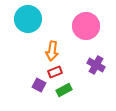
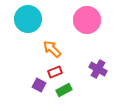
pink circle: moved 1 px right, 6 px up
orange arrow: moved 2 px up; rotated 126 degrees clockwise
purple cross: moved 2 px right, 4 px down
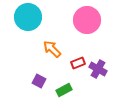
cyan circle: moved 2 px up
red rectangle: moved 23 px right, 9 px up
purple square: moved 4 px up
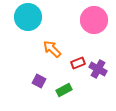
pink circle: moved 7 px right
